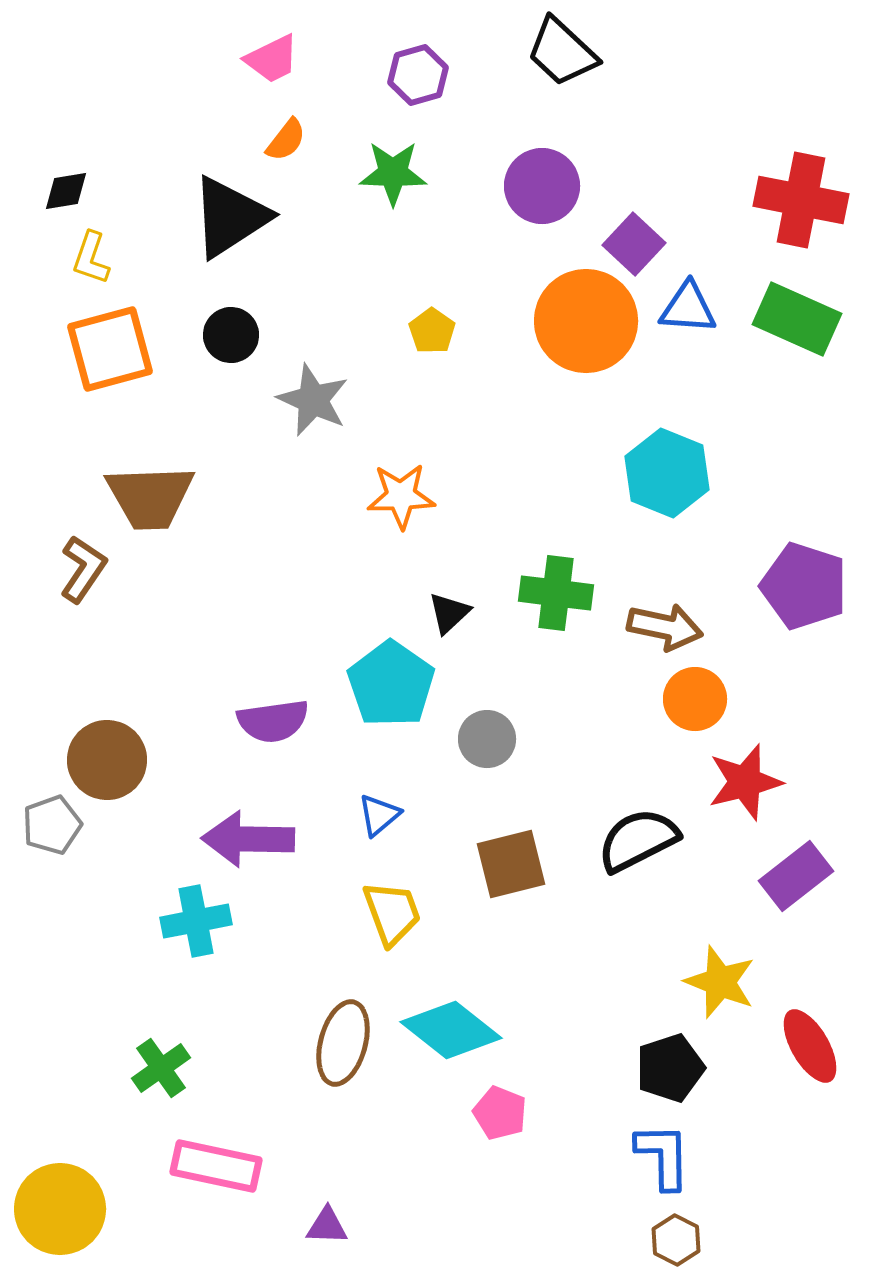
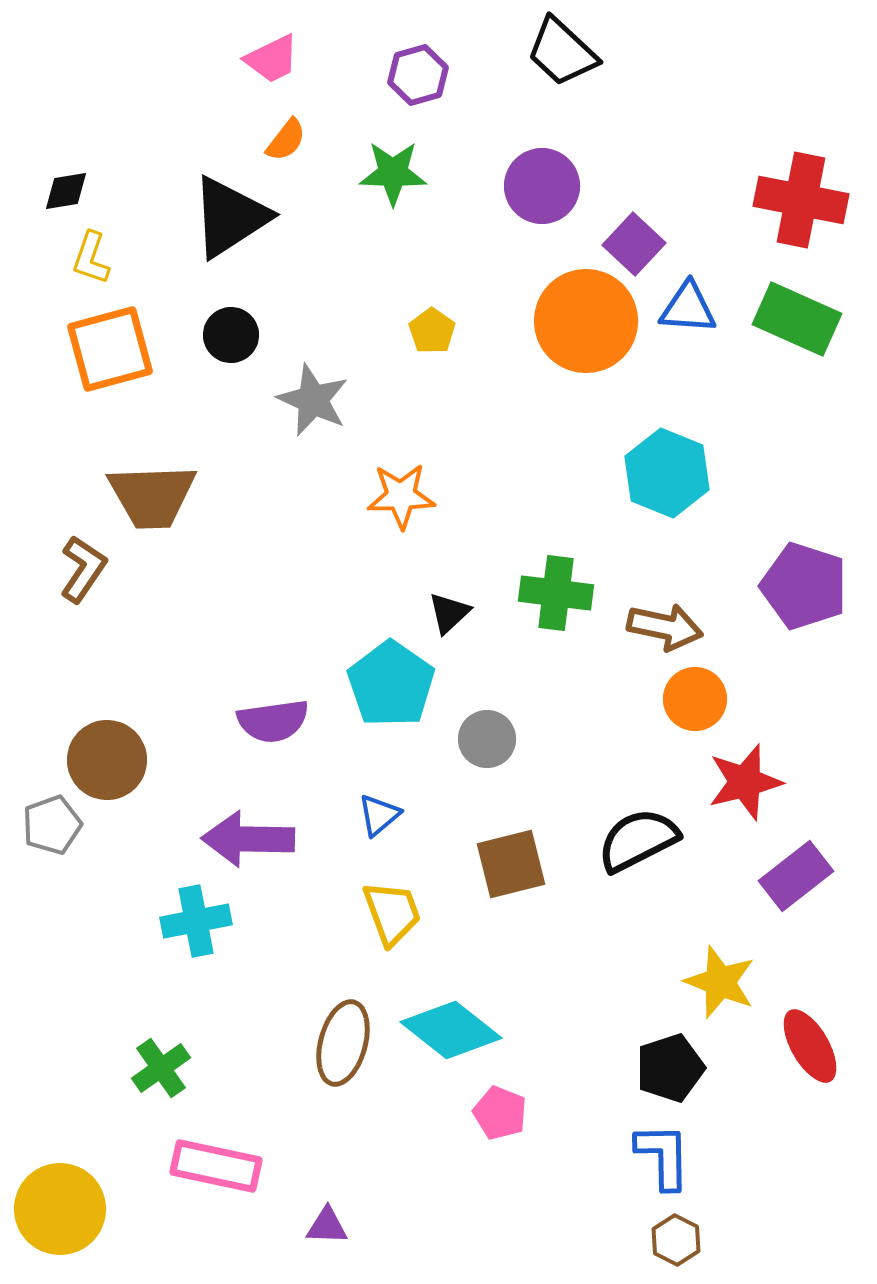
brown trapezoid at (150, 497): moved 2 px right, 1 px up
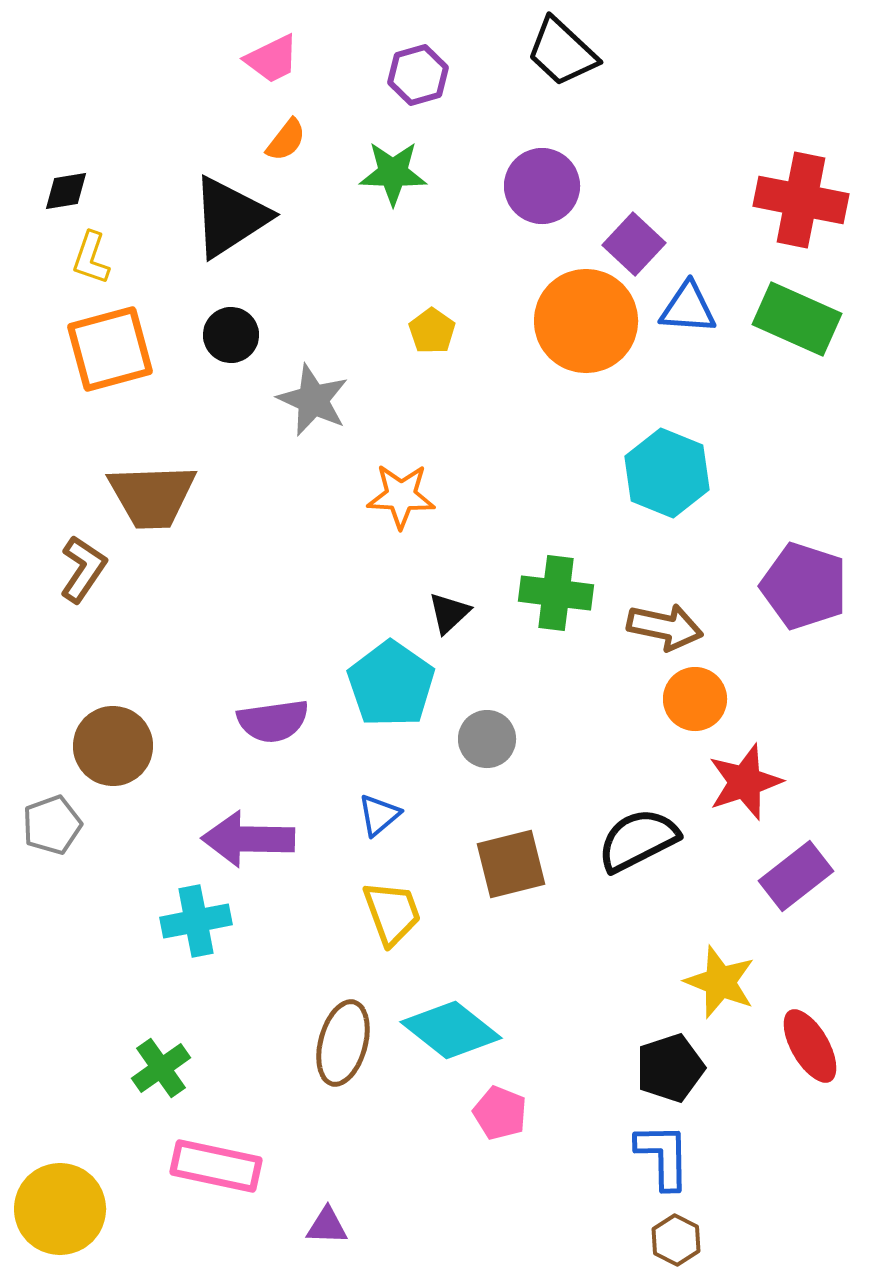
orange star at (401, 496): rotated 4 degrees clockwise
brown circle at (107, 760): moved 6 px right, 14 px up
red star at (745, 782): rotated 4 degrees counterclockwise
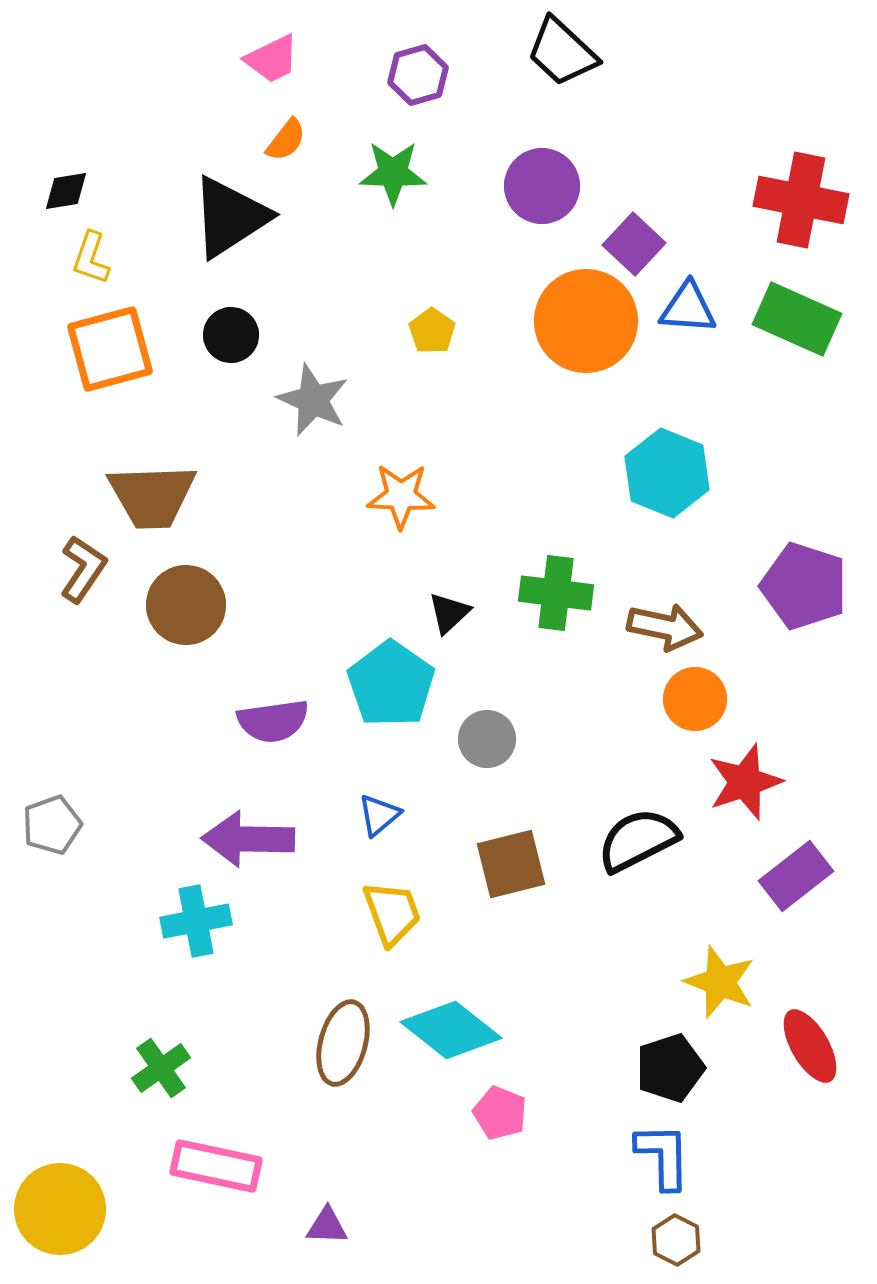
brown circle at (113, 746): moved 73 px right, 141 px up
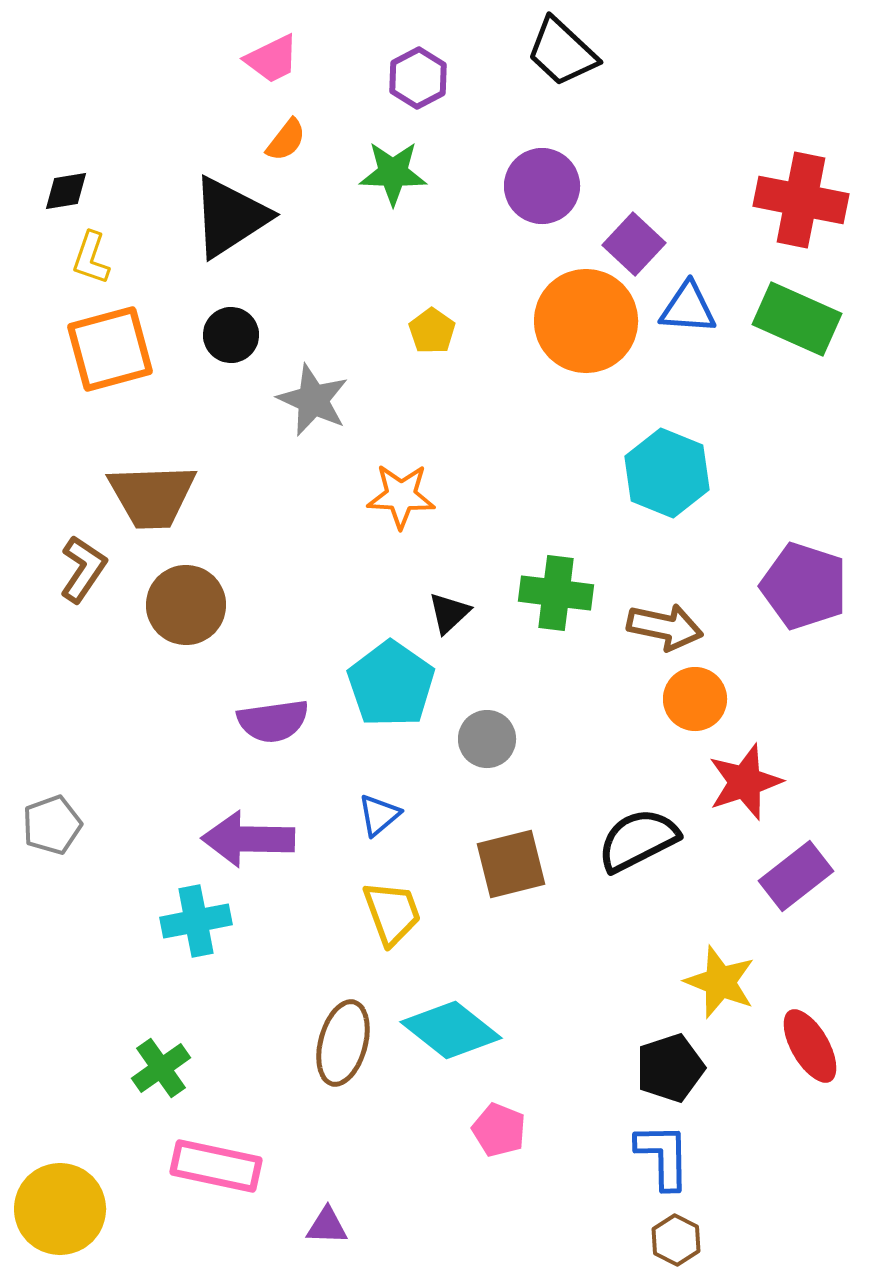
purple hexagon at (418, 75): moved 3 px down; rotated 12 degrees counterclockwise
pink pentagon at (500, 1113): moved 1 px left, 17 px down
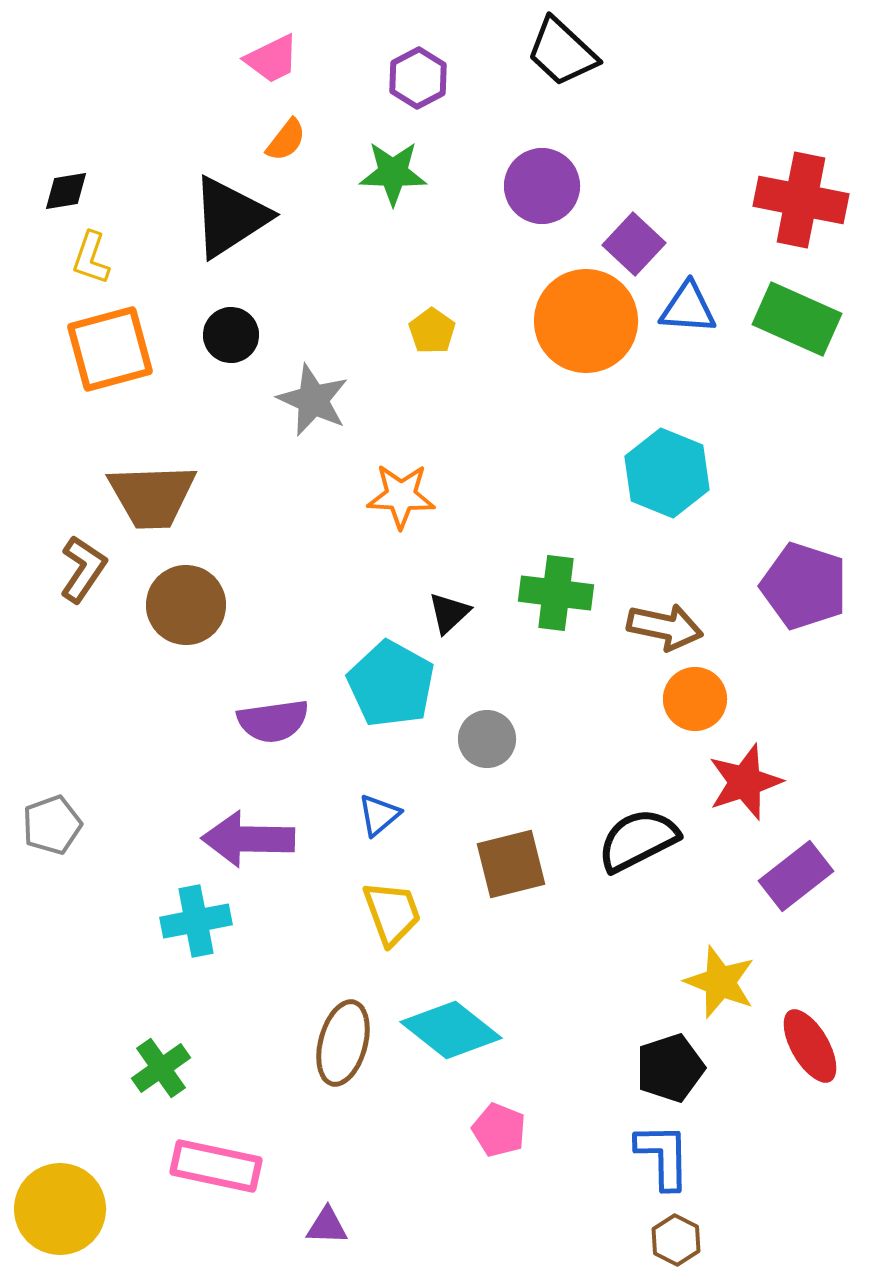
cyan pentagon at (391, 684): rotated 6 degrees counterclockwise
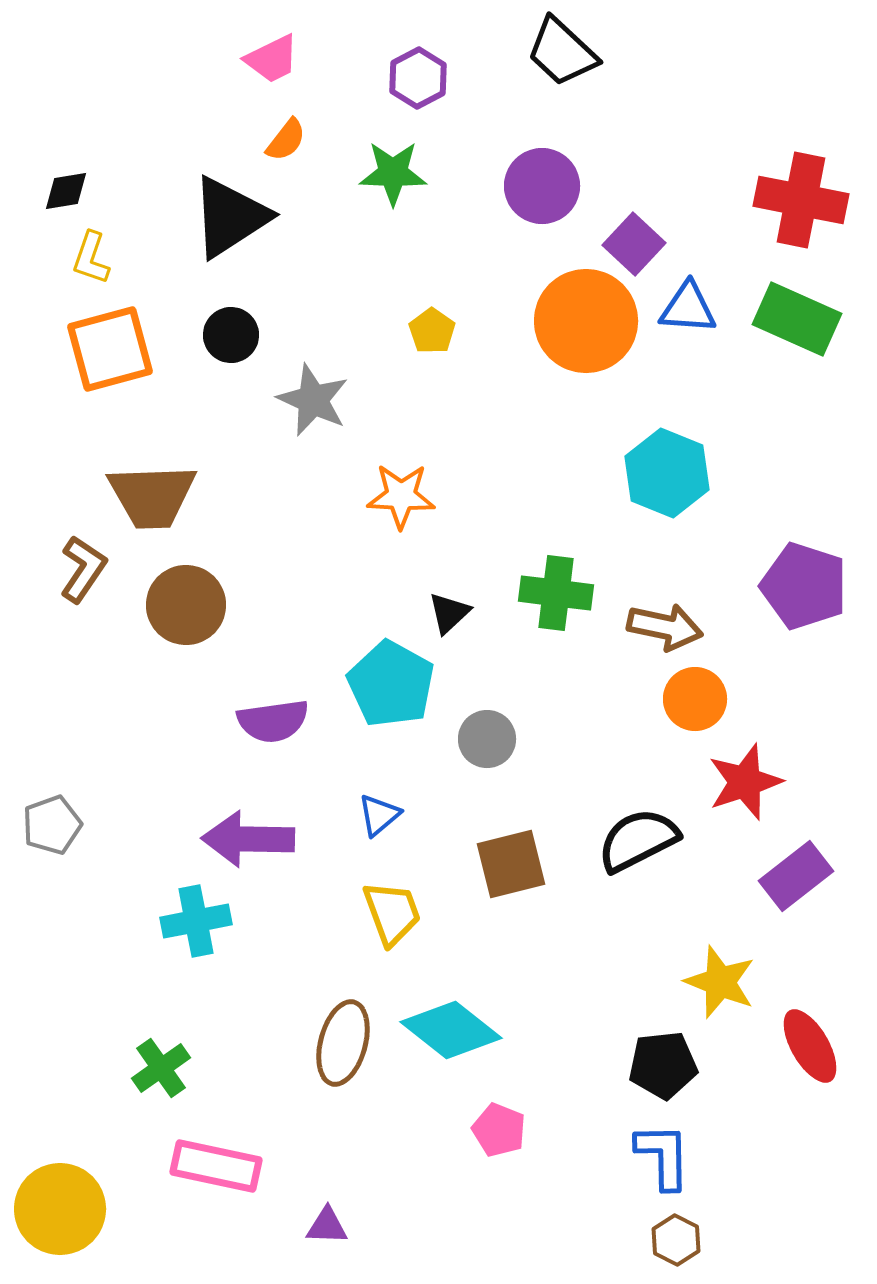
black pentagon at (670, 1068): moved 7 px left, 3 px up; rotated 12 degrees clockwise
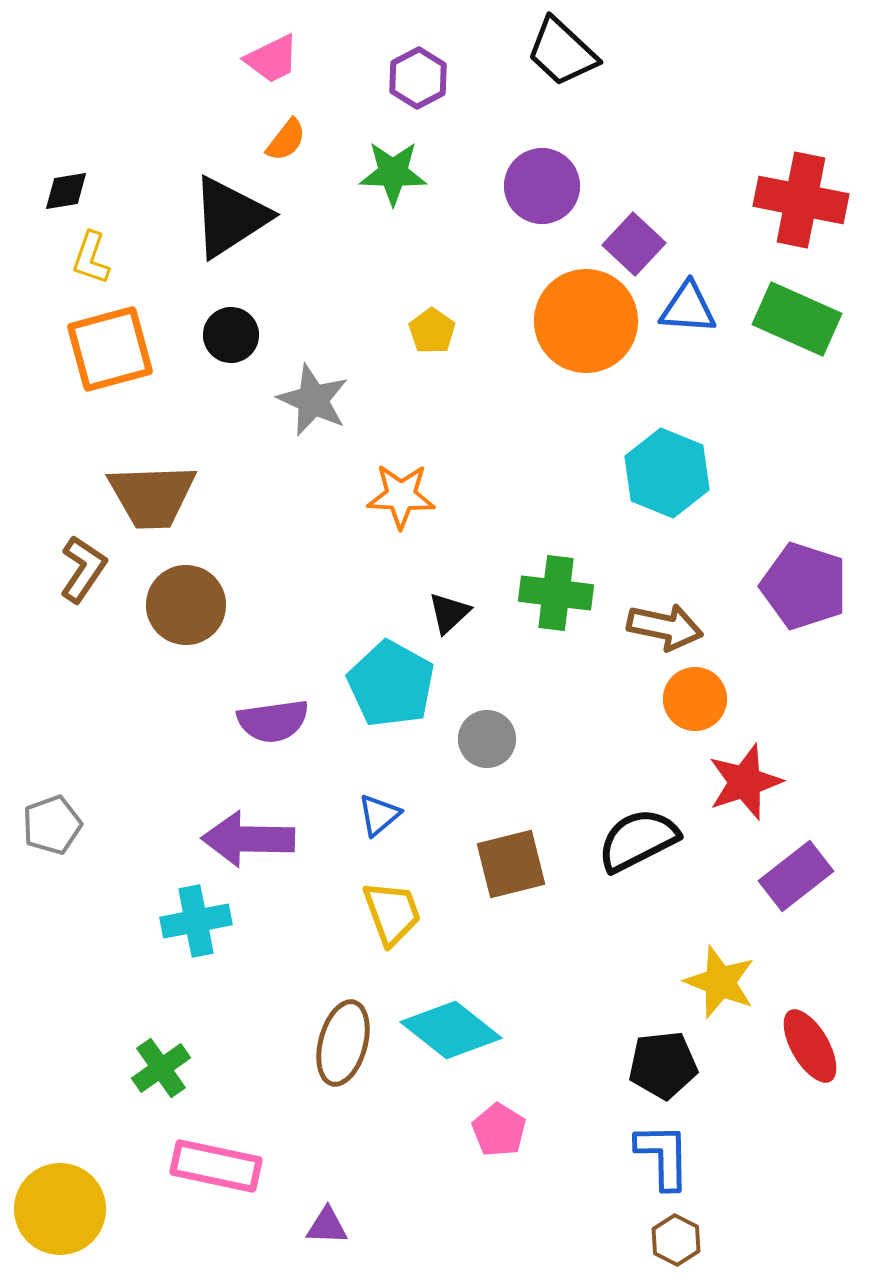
pink pentagon at (499, 1130): rotated 10 degrees clockwise
